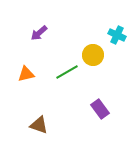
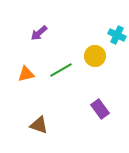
yellow circle: moved 2 px right, 1 px down
green line: moved 6 px left, 2 px up
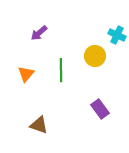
green line: rotated 60 degrees counterclockwise
orange triangle: rotated 36 degrees counterclockwise
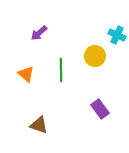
orange triangle: rotated 30 degrees counterclockwise
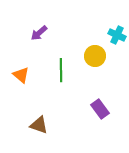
orange triangle: moved 5 px left, 1 px down
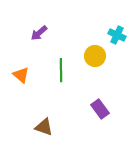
brown triangle: moved 5 px right, 2 px down
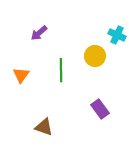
orange triangle: rotated 24 degrees clockwise
